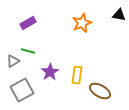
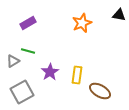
gray square: moved 2 px down
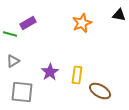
green line: moved 18 px left, 17 px up
gray square: rotated 35 degrees clockwise
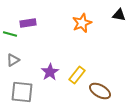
purple rectangle: rotated 21 degrees clockwise
gray triangle: moved 1 px up
yellow rectangle: rotated 30 degrees clockwise
